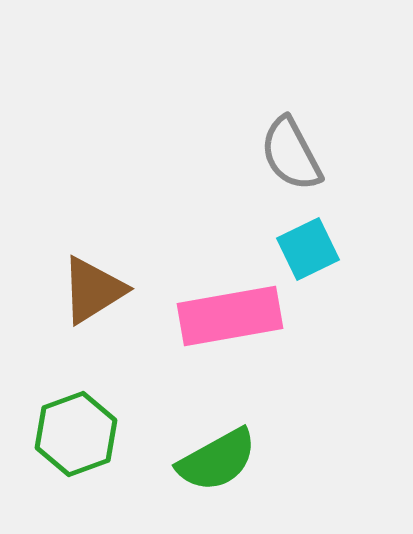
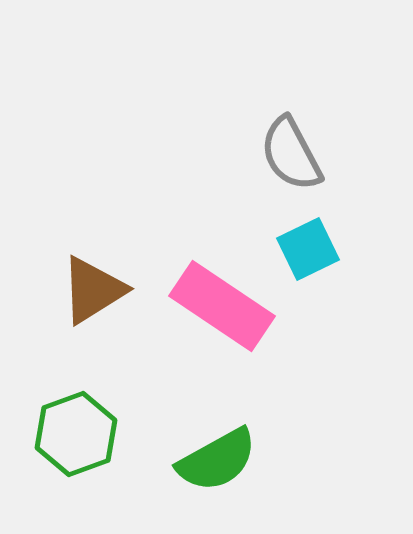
pink rectangle: moved 8 px left, 10 px up; rotated 44 degrees clockwise
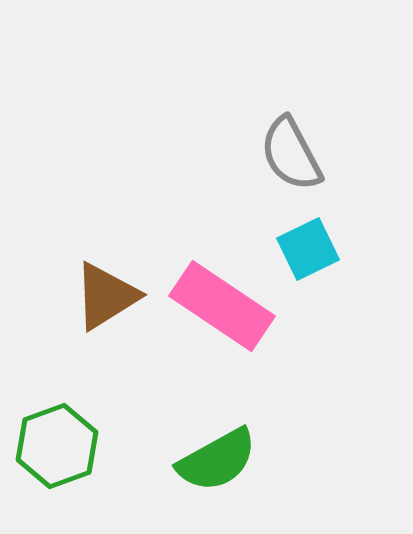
brown triangle: moved 13 px right, 6 px down
green hexagon: moved 19 px left, 12 px down
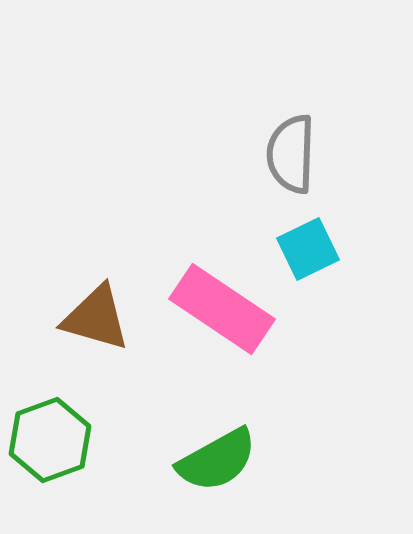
gray semicircle: rotated 30 degrees clockwise
brown triangle: moved 10 px left, 22 px down; rotated 48 degrees clockwise
pink rectangle: moved 3 px down
green hexagon: moved 7 px left, 6 px up
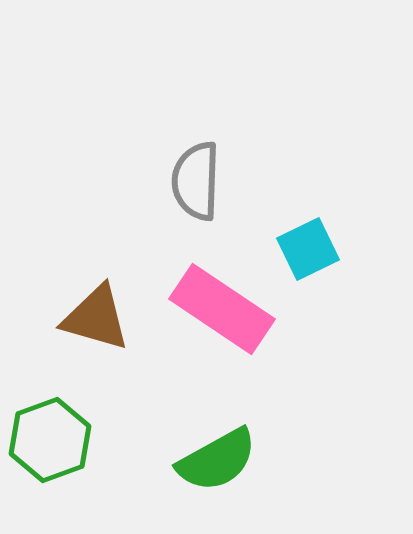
gray semicircle: moved 95 px left, 27 px down
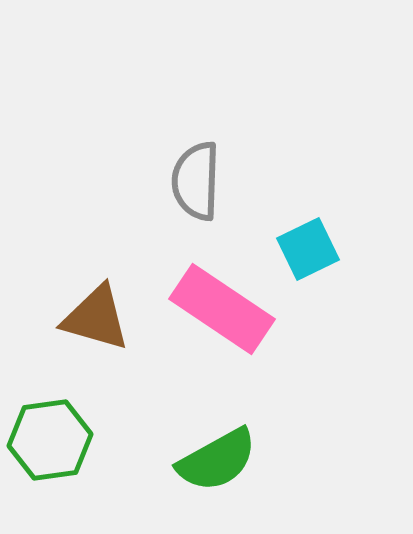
green hexagon: rotated 12 degrees clockwise
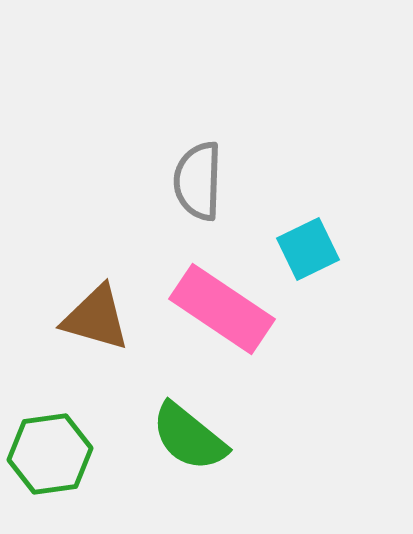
gray semicircle: moved 2 px right
green hexagon: moved 14 px down
green semicircle: moved 28 px left, 23 px up; rotated 68 degrees clockwise
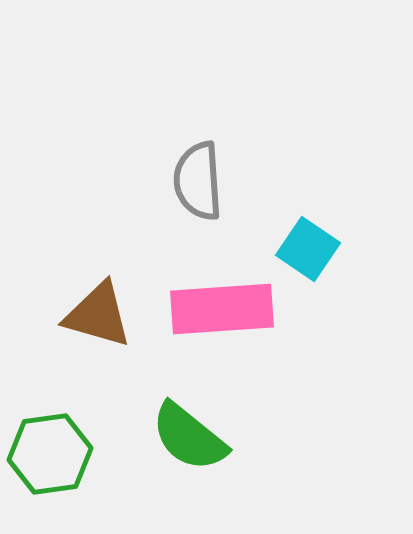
gray semicircle: rotated 6 degrees counterclockwise
cyan square: rotated 30 degrees counterclockwise
pink rectangle: rotated 38 degrees counterclockwise
brown triangle: moved 2 px right, 3 px up
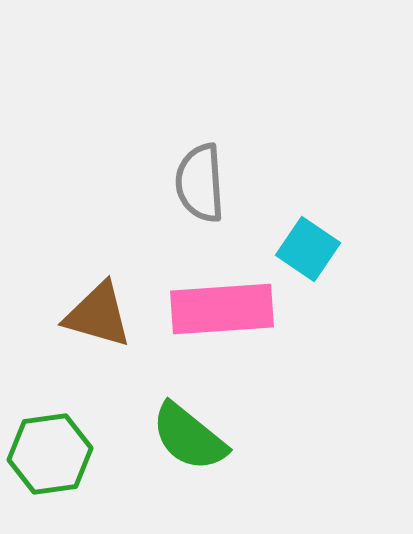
gray semicircle: moved 2 px right, 2 px down
